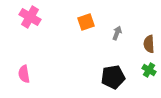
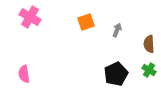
gray arrow: moved 3 px up
black pentagon: moved 3 px right, 3 px up; rotated 15 degrees counterclockwise
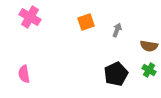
brown semicircle: moved 2 px down; rotated 78 degrees counterclockwise
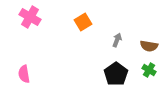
orange square: moved 3 px left; rotated 12 degrees counterclockwise
gray arrow: moved 10 px down
black pentagon: rotated 10 degrees counterclockwise
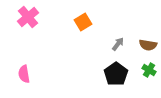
pink cross: moved 2 px left; rotated 20 degrees clockwise
gray arrow: moved 1 px right, 4 px down; rotated 16 degrees clockwise
brown semicircle: moved 1 px left, 1 px up
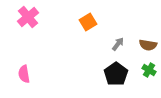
orange square: moved 5 px right
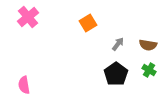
orange square: moved 1 px down
pink semicircle: moved 11 px down
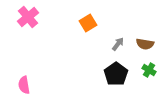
brown semicircle: moved 3 px left, 1 px up
